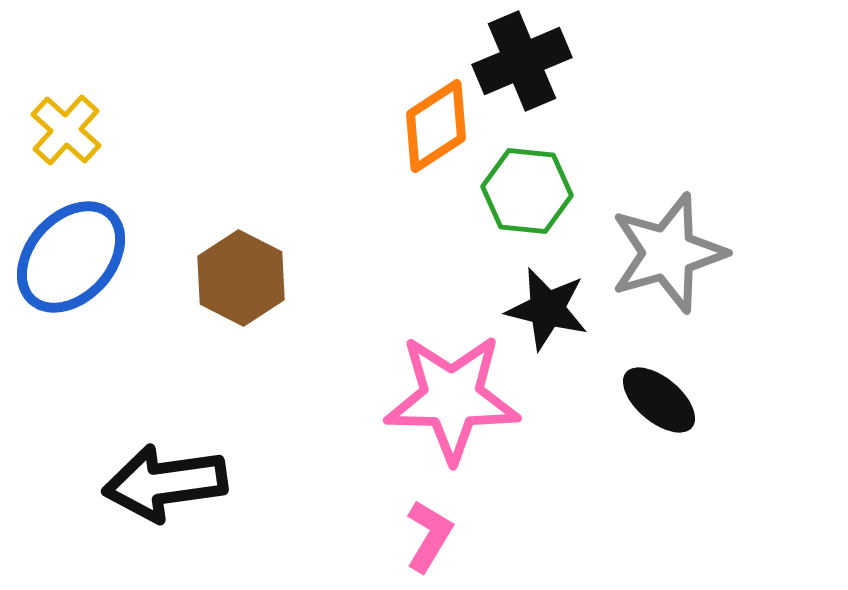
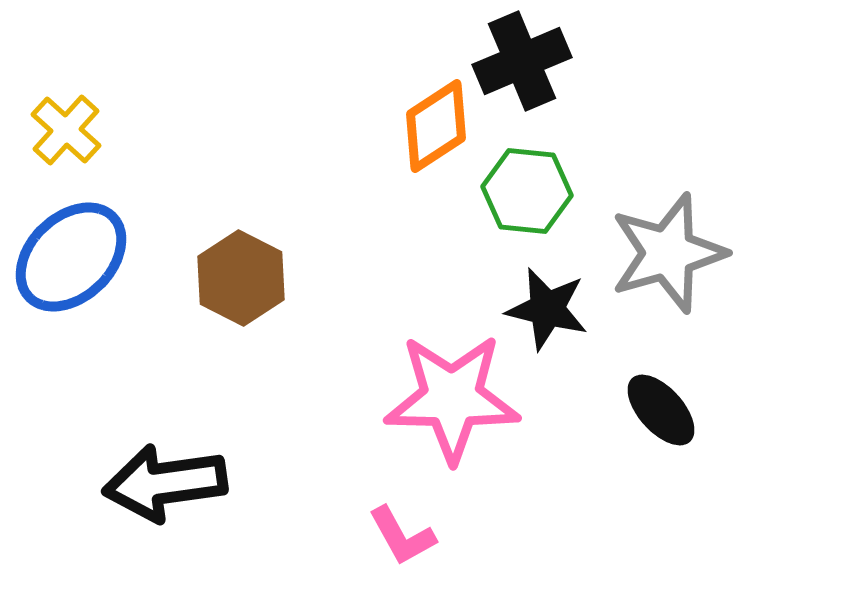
blue ellipse: rotated 4 degrees clockwise
black ellipse: moved 2 px right, 10 px down; rotated 8 degrees clockwise
pink L-shape: moved 27 px left; rotated 120 degrees clockwise
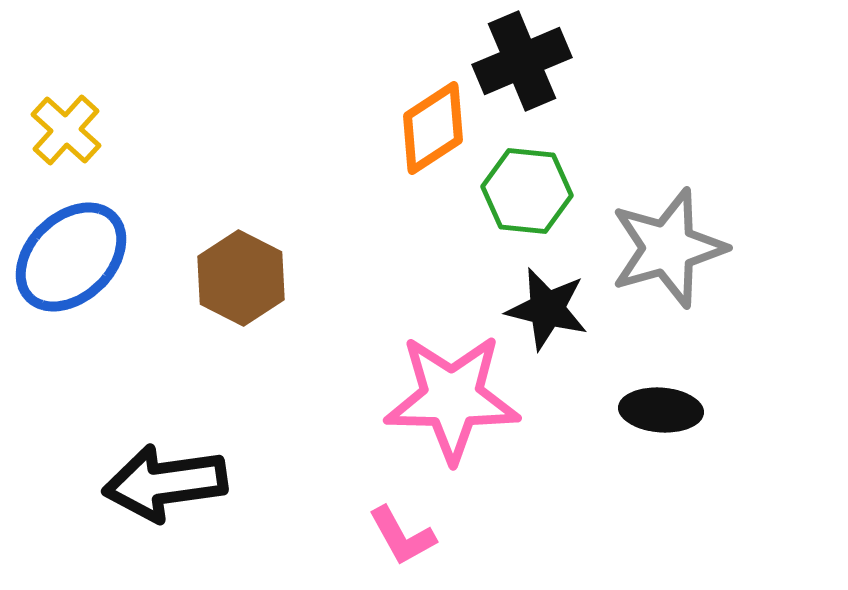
orange diamond: moved 3 px left, 2 px down
gray star: moved 5 px up
black ellipse: rotated 44 degrees counterclockwise
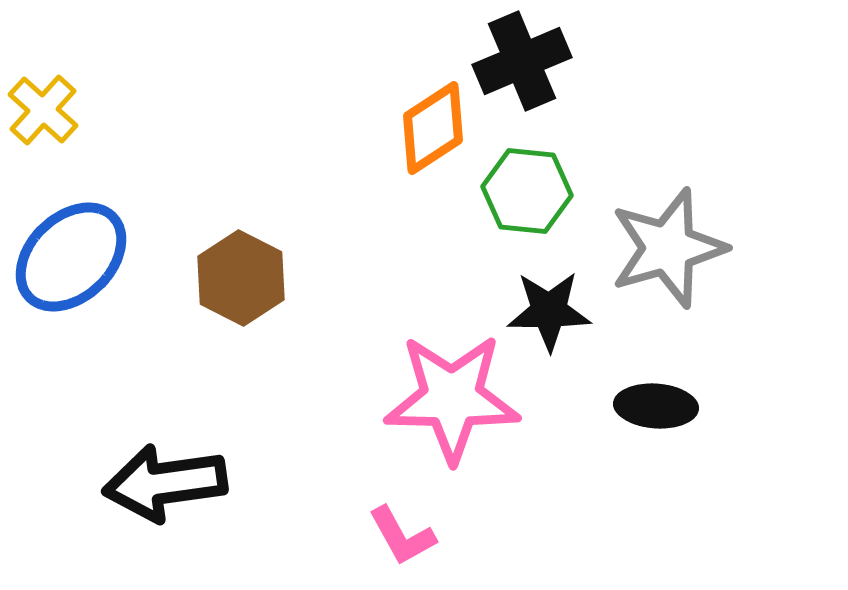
yellow cross: moved 23 px left, 20 px up
black star: moved 2 px right, 2 px down; rotated 14 degrees counterclockwise
black ellipse: moved 5 px left, 4 px up
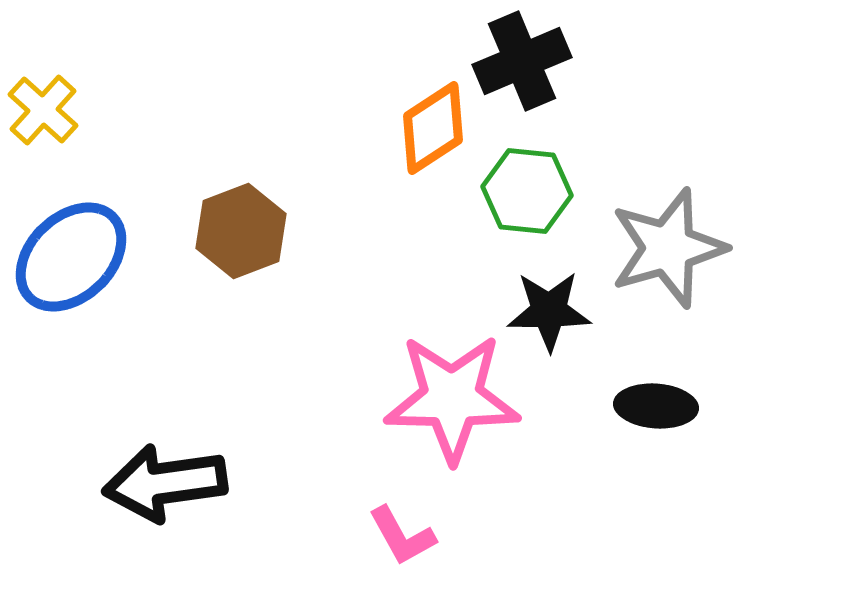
brown hexagon: moved 47 px up; rotated 12 degrees clockwise
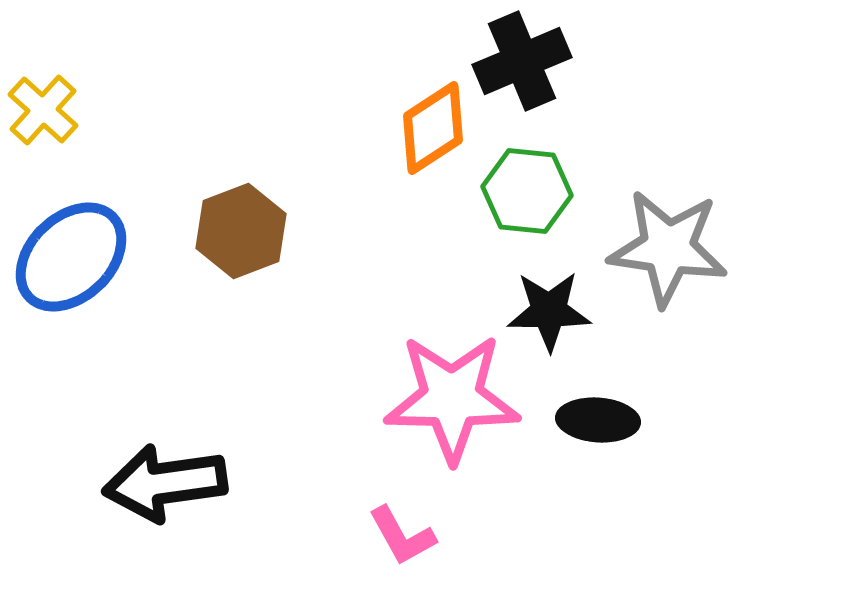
gray star: rotated 24 degrees clockwise
black ellipse: moved 58 px left, 14 px down
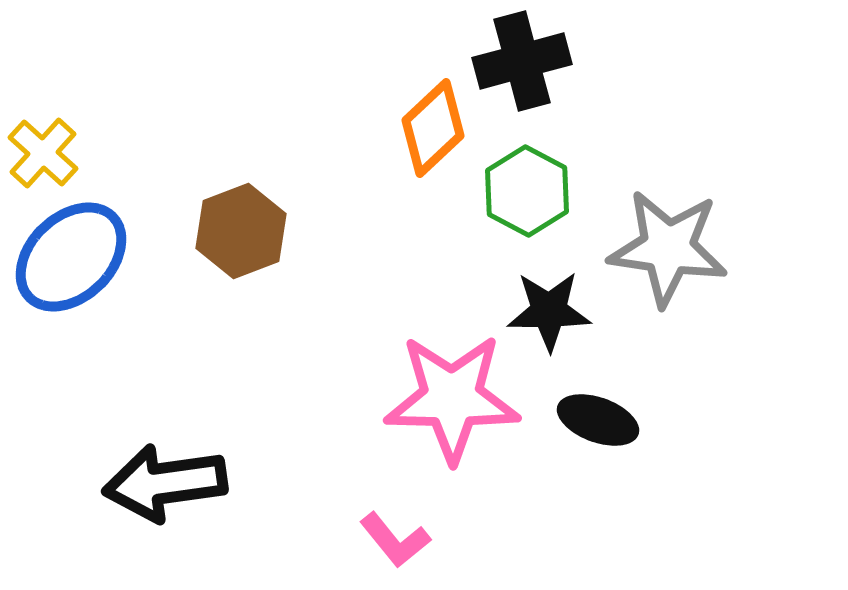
black cross: rotated 8 degrees clockwise
yellow cross: moved 43 px down
orange diamond: rotated 10 degrees counterclockwise
green hexagon: rotated 22 degrees clockwise
black ellipse: rotated 16 degrees clockwise
pink L-shape: moved 7 px left, 4 px down; rotated 10 degrees counterclockwise
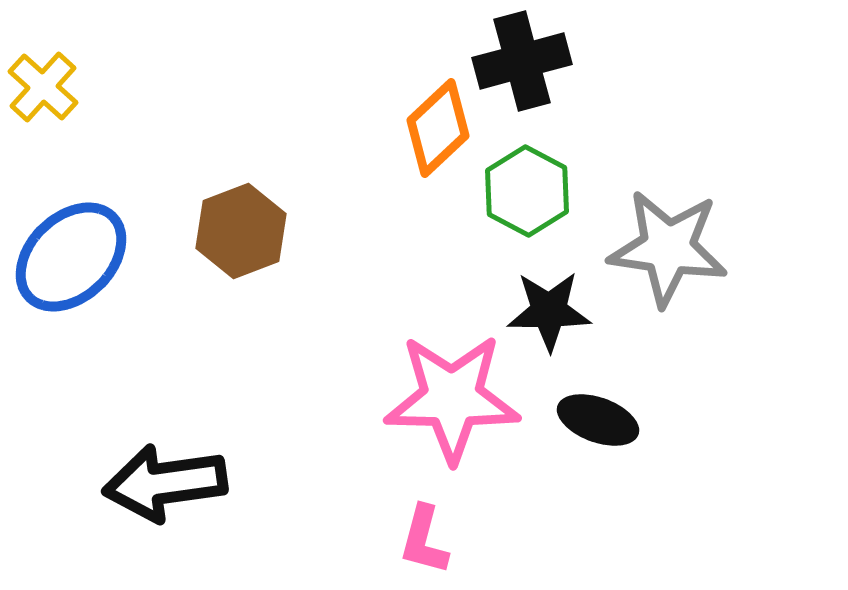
orange diamond: moved 5 px right
yellow cross: moved 66 px up
pink L-shape: moved 29 px right; rotated 54 degrees clockwise
